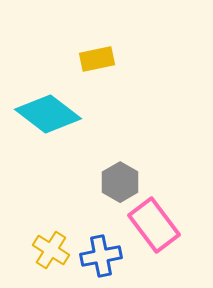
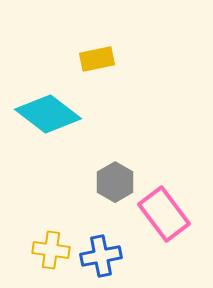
gray hexagon: moved 5 px left
pink rectangle: moved 10 px right, 11 px up
yellow cross: rotated 24 degrees counterclockwise
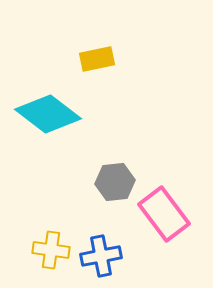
gray hexagon: rotated 24 degrees clockwise
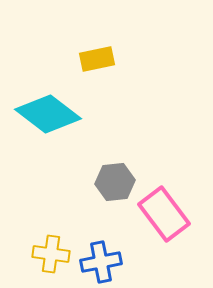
yellow cross: moved 4 px down
blue cross: moved 6 px down
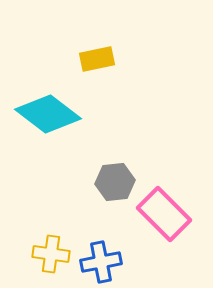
pink rectangle: rotated 8 degrees counterclockwise
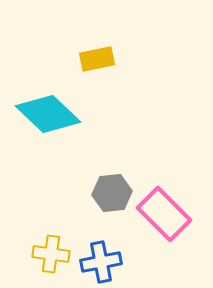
cyan diamond: rotated 6 degrees clockwise
gray hexagon: moved 3 px left, 11 px down
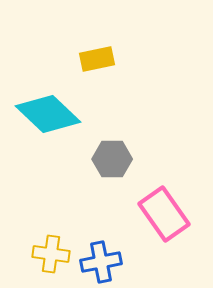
gray hexagon: moved 34 px up; rotated 6 degrees clockwise
pink rectangle: rotated 10 degrees clockwise
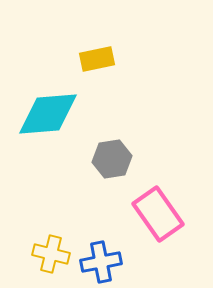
cyan diamond: rotated 48 degrees counterclockwise
gray hexagon: rotated 9 degrees counterclockwise
pink rectangle: moved 6 px left
yellow cross: rotated 6 degrees clockwise
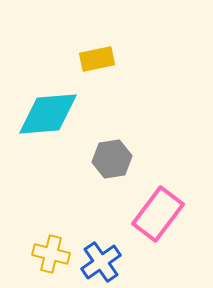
pink rectangle: rotated 72 degrees clockwise
blue cross: rotated 24 degrees counterclockwise
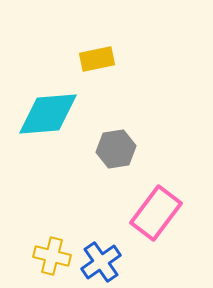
gray hexagon: moved 4 px right, 10 px up
pink rectangle: moved 2 px left, 1 px up
yellow cross: moved 1 px right, 2 px down
